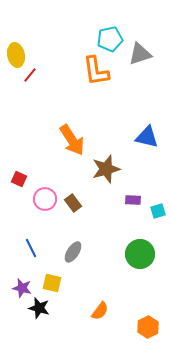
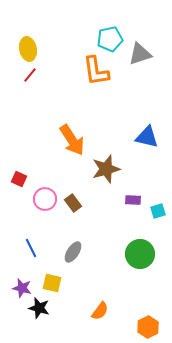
yellow ellipse: moved 12 px right, 6 px up
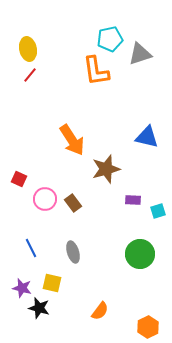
gray ellipse: rotated 50 degrees counterclockwise
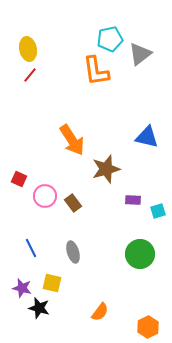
gray triangle: rotated 20 degrees counterclockwise
pink circle: moved 3 px up
orange semicircle: moved 1 px down
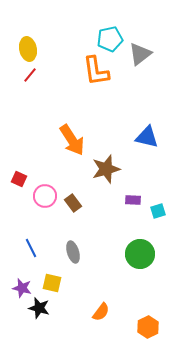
orange semicircle: moved 1 px right
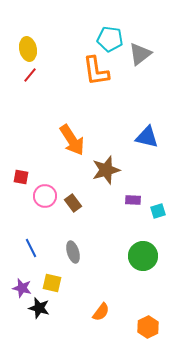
cyan pentagon: rotated 20 degrees clockwise
brown star: moved 1 px down
red square: moved 2 px right, 2 px up; rotated 14 degrees counterclockwise
green circle: moved 3 px right, 2 px down
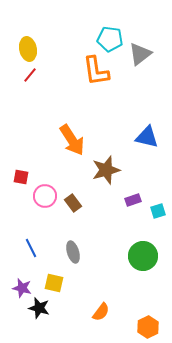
purple rectangle: rotated 21 degrees counterclockwise
yellow square: moved 2 px right
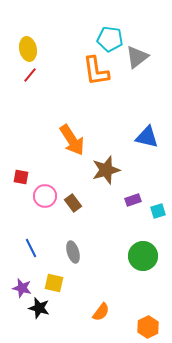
gray triangle: moved 3 px left, 3 px down
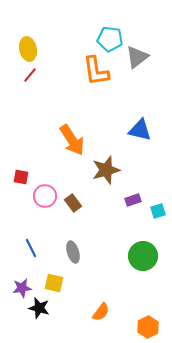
blue triangle: moved 7 px left, 7 px up
purple star: rotated 24 degrees counterclockwise
